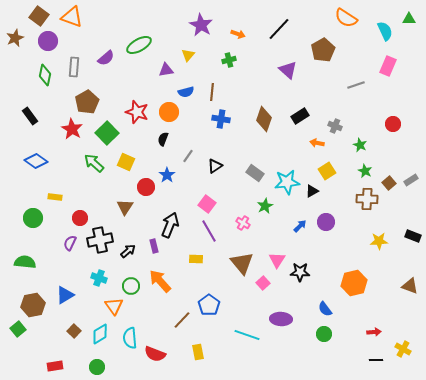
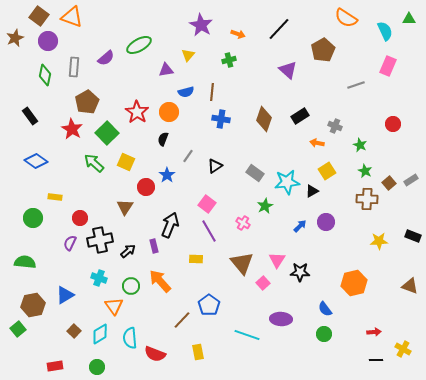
red star at (137, 112): rotated 15 degrees clockwise
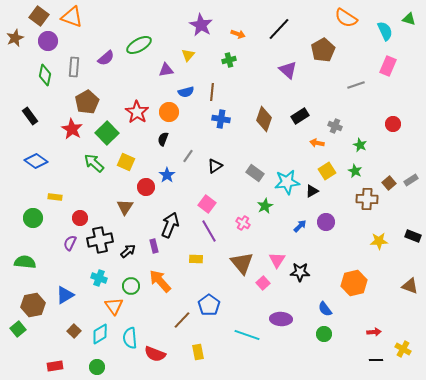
green triangle at (409, 19): rotated 16 degrees clockwise
green star at (365, 171): moved 10 px left
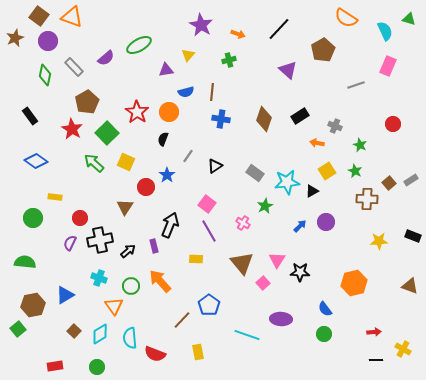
gray rectangle at (74, 67): rotated 48 degrees counterclockwise
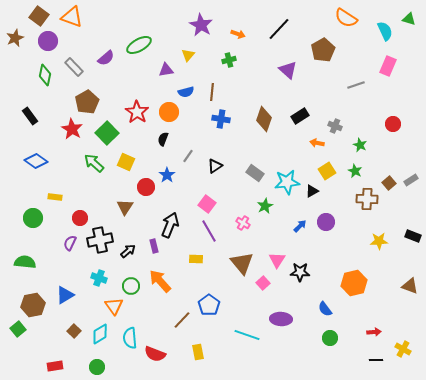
green circle at (324, 334): moved 6 px right, 4 px down
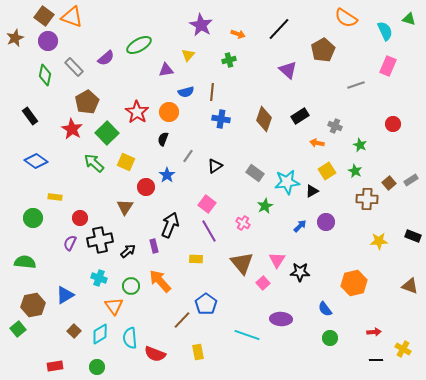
brown square at (39, 16): moved 5 px right
blue pentagon at (209, 305): moved 3 px left, 1 px up
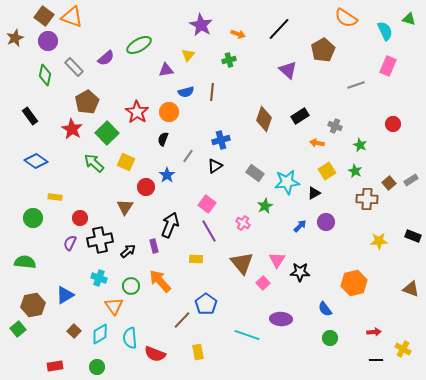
blue cross at (221, 119): moved 21 px down; rotated 24 degrees counterclockwise
black triangle at (312, 191): moved 2 px right, 2 px down
brown triangle at (410, 286): moved 1 px right, 3 px down
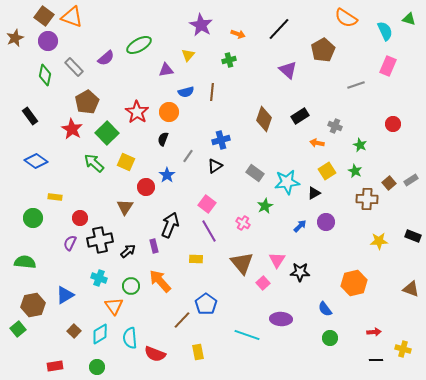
yellow cross at (403, 349): rotated 14 degrees counterclockwise
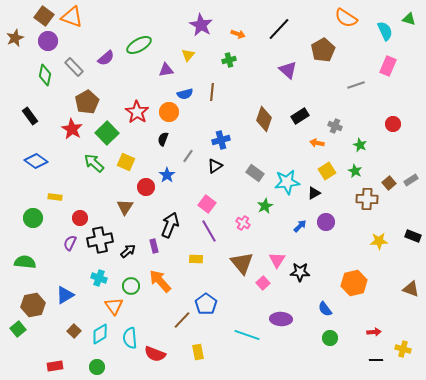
blue semicircle at (186, 92): moved 1 px left, 2 px down
